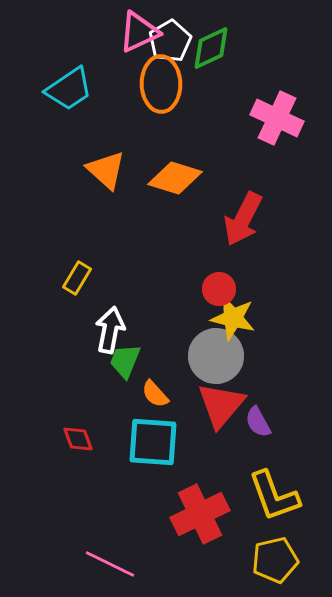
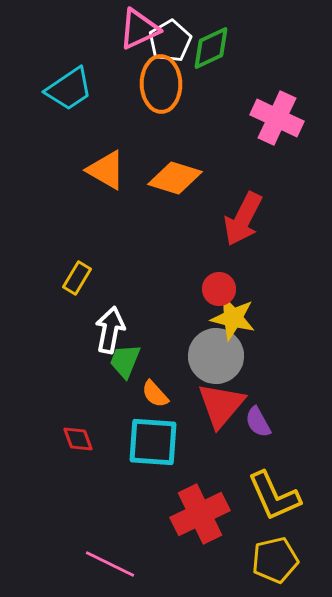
pink triangle: moved 3 px up
orange triangle: rotated 12 degrees counterclockwise
yellow L-shape: rotated 4 degrees counterclockwise
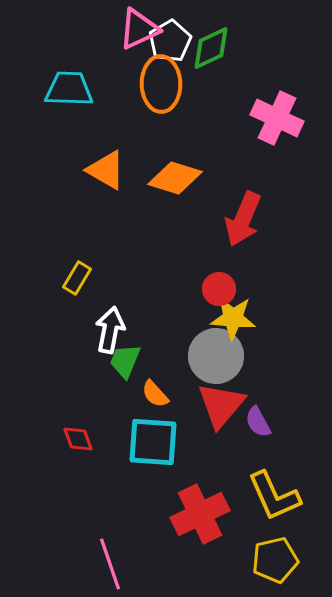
cyan trapezoid: rotated 144 degrees counterclockwise
red arrow: rotated 4 degrees counterclockwise
yellow star: rotated 9 degrees counterclockwise
pink line: rotated 45 degrees clockwise
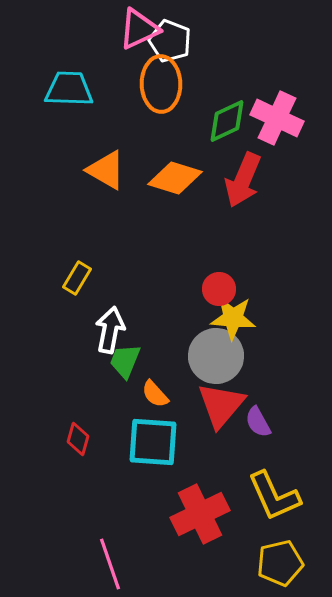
white pentagon: rotated 21 degrees counterclockwise
green diamond: moved 16 px right, 73 px down
red arrow: moved 39 px up
red diamond: rotated 36 degrees clockwise
yellow pentagon: moved 5 px right, 3 px down
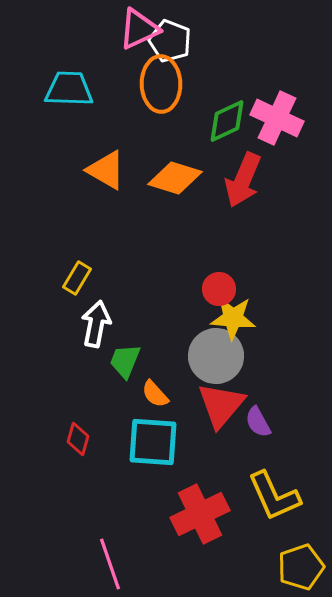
white arrow: moved 14 px left, 6 px up
yellow pentagon: moved 21 px right, 4 px down; rotated 6 degrees counterclockwise
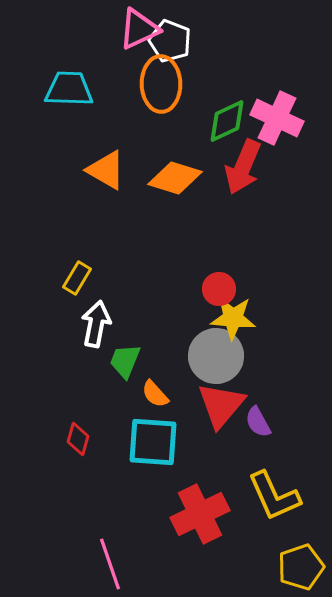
red arrow: moved 13 px up
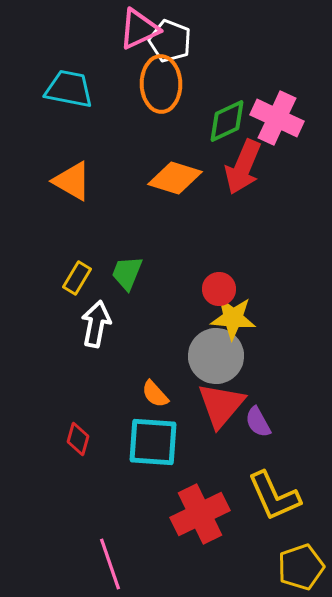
cyan trapezoid: rotated 9 degrees clockwise
orange triangle: moved 34 px left, 11 px down
green trapezoid: moved 2 px right, 88 px up
